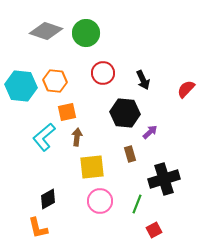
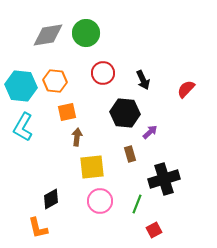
gray diamond: moved 2 px right, 4 px down; rotated 28 degrees counterclockwise
cyan L-shape: moved 21 px left, 10 px up; rotated 20 degrees counterclockwise
black diamond: moved 3 px right
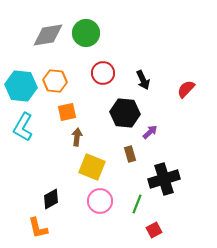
yellow square: rotated 28 degrees clockwise
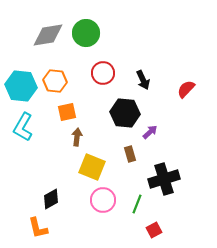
pink circle: moved 3 px right, 1 px up
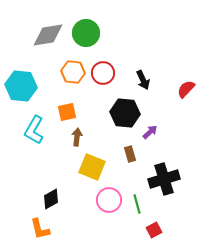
orange hexagon: moved 18 px right, 9 px up
cyan L-shape: moved 11 px right, 3 px down
pink circle: moved 6 px right
green line: rotated 36 degrees counterclockwise
orange L-shape: moved 2 px right, 1 px down
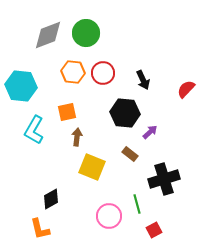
gray diamond: rotated 12 degrees counterclockwise
brown rectangle: rotated 35 degrees counterclockwise
pink circle: moved 16 px down
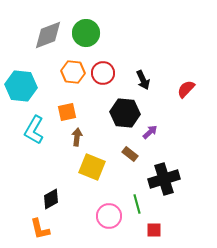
red square: rotated 28 degrees clockwise
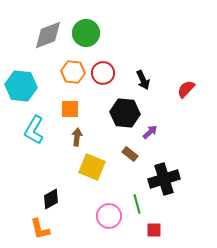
orange square: moved 3 px right, 3 px up; rotated 12 degrees clockwise
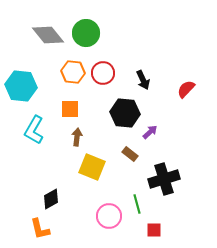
gray diamond: rotated 72 degrees clockwise
